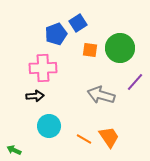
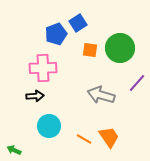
purple line: moved 2 px right, 1 px down
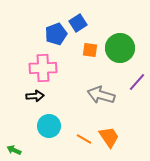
purple line: moved 1 px up
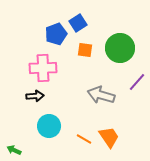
orange square: moved 5 px left
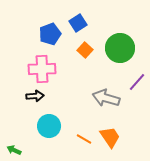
blue pentagon: moved 6 px left
orange square: rotated 35 degrees clockwise
pink cross: moved 1 px left, 1 px down
gray arrow: moved 5 px right, 3 px down
orange trapezoid: moved 1 px right
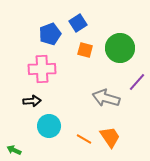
orange square: rotated 28 degrees counterclockwise
black arrow: moved 3 px left, 5 px down
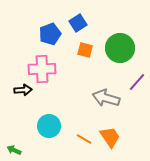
black arrow: moved 9 px left, 11 px up
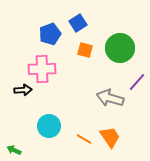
gray arrow: moved 4 px right
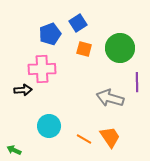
orange square: moved 1 px left, 1 px up
purple line: rotated 42 degrees counterclockwise
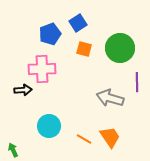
green arrow: moved 1 px left; rotated 40 degrees clockwise
